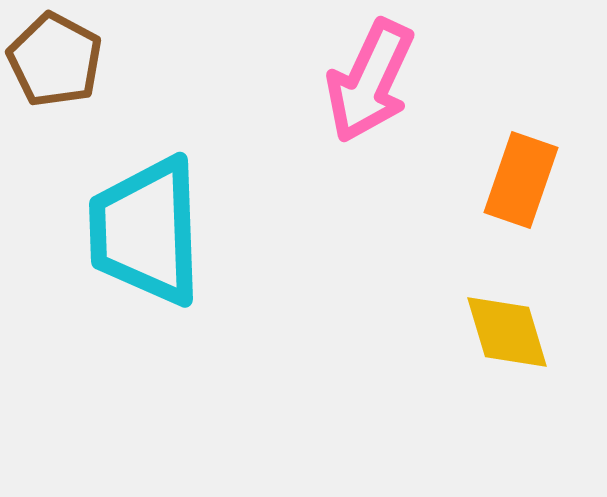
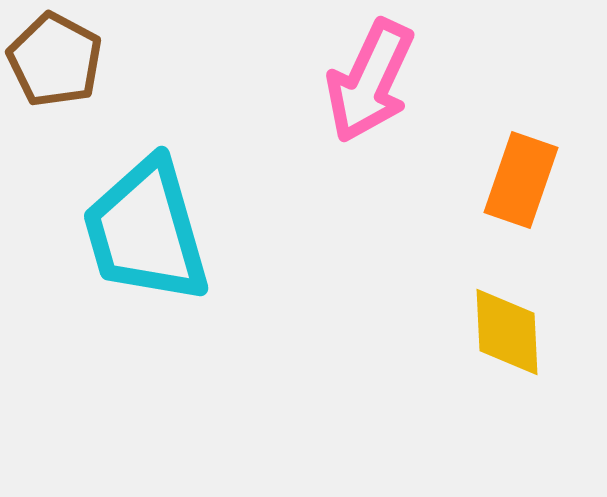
cyan trapezoid: rotated 14 degrees counterclockwise
yellow diamond: rotated 14 degrees clockwise
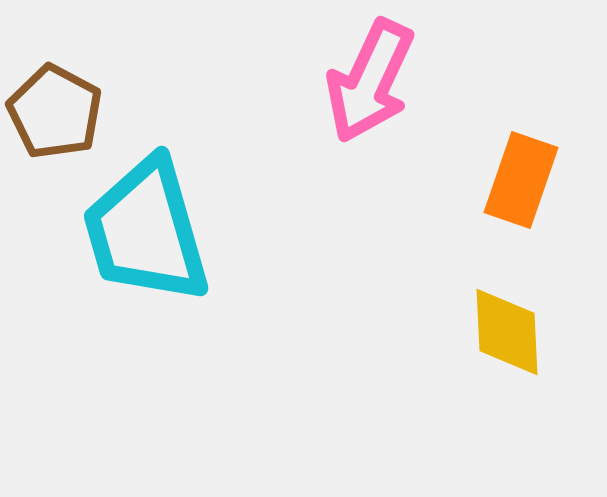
brown pentagon: moved 52 px down
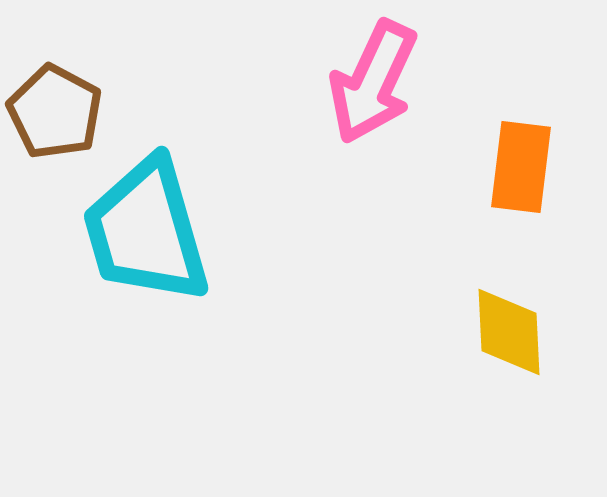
pink arrow: moved 3 px right, 1 px down
orange rectangle: moved 13 px up; rotated 12 degrees counterclockwise
yellow diamond: moved 2 px right
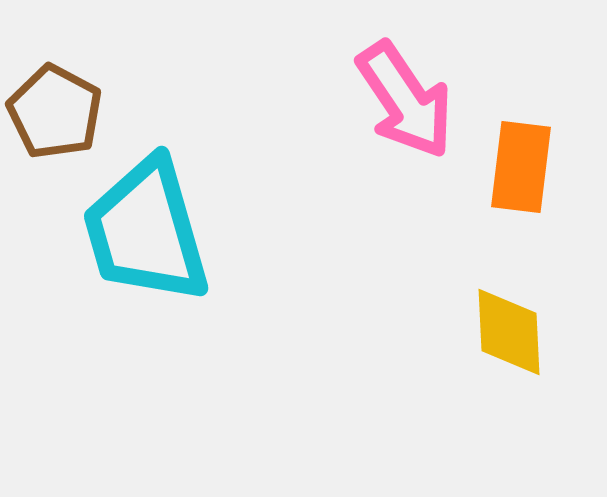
pink arrow: moved 32 px right, 18 px down; rotated 59 degrees counterclockwise
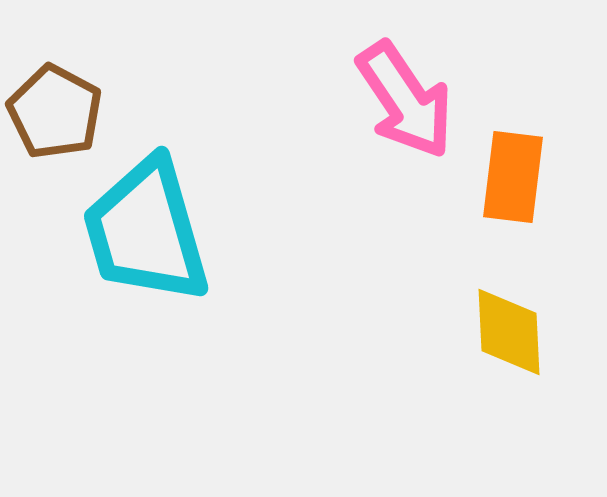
orange rectangle: moved 8 px left, 10 px down
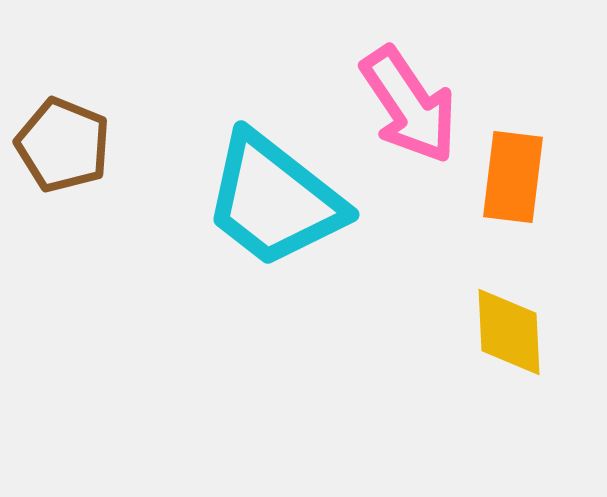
pink arrow: moved 4 px right, 5 px down
brown pentagon: moved 8 px right, 33 px down; rotated 6 degrees counterclockwise
cyan trapezoid: moved 128 px right, 31 px up; rotated 36 degrees counterclockwise
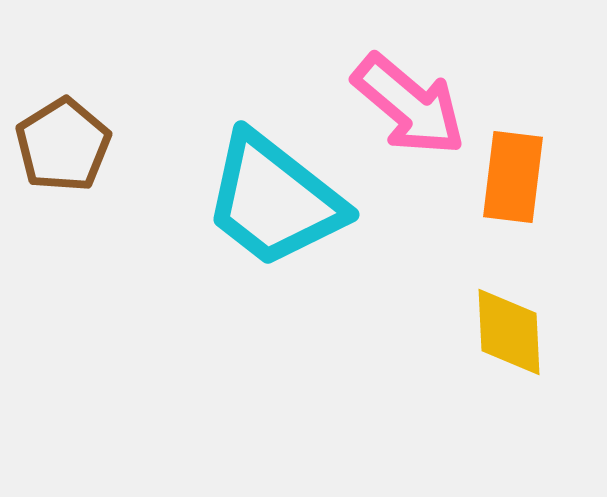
pink arrow: rotated 16 degrees counterclockwise
brown pentagon: rotated 18 degrees clockwise
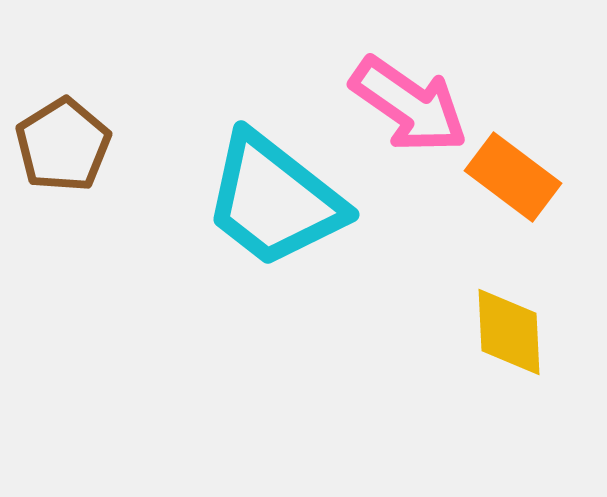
pink arrow: rotated 5 degrees counterclockwise
orange rectangle: rotated 60 degrees counterclockwise
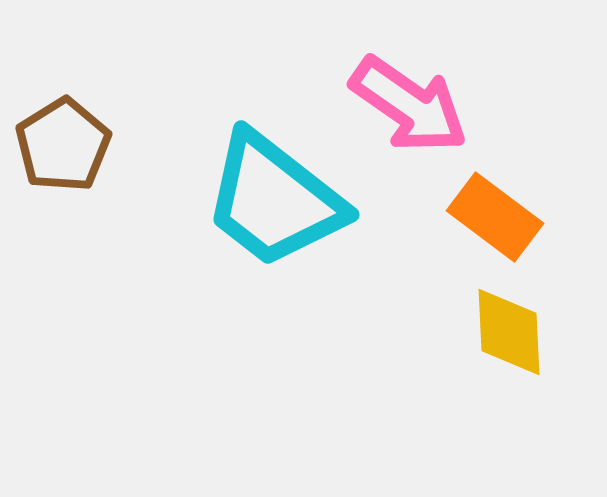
orange rectangle: moved 18 px left, 40 px down
